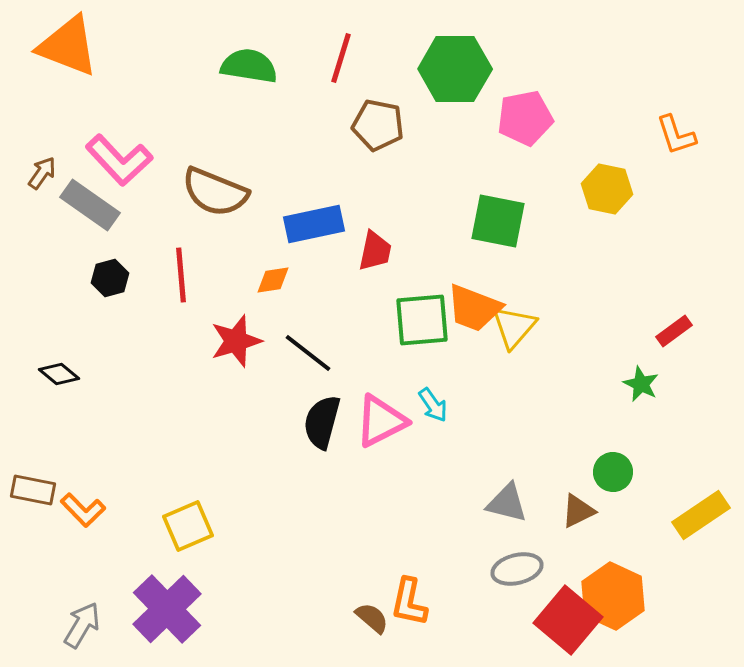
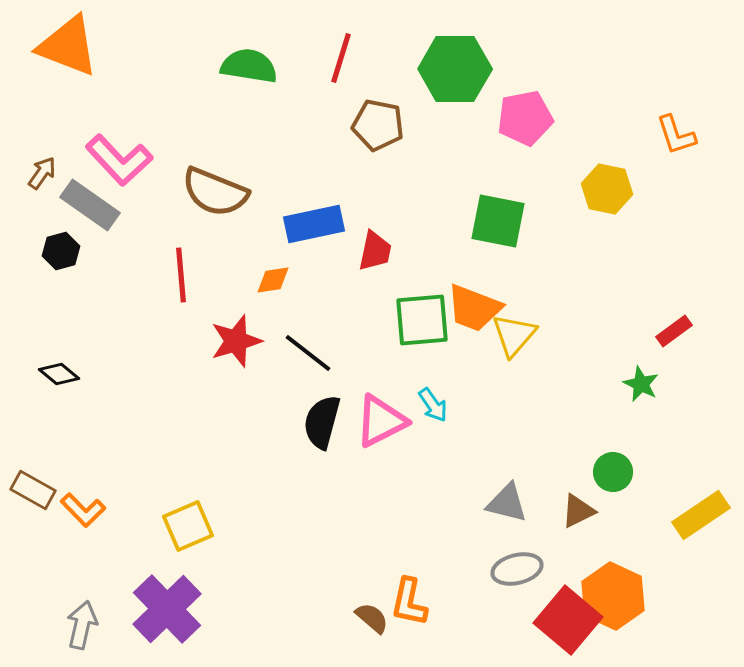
black hexagon at (110, 278): moved 49 px left, 27 px up
yellow triangle at (514, 327): moved 8 px down
brown rectangle at (33, 490): rotated 18 degrees clockwise
gray arrow at (82, 625): rotated 18 degrees counterclockwise
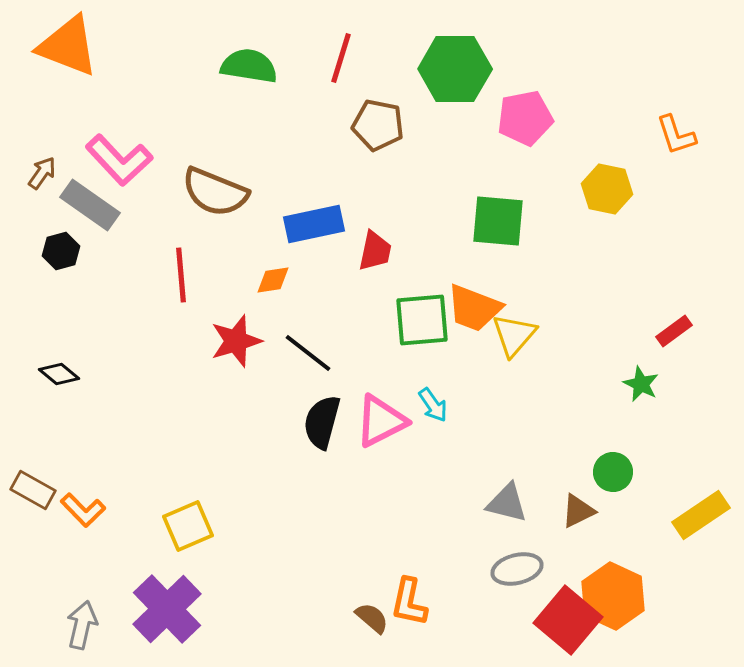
green square at (498, 221): rotated 6 degrees counterclockwise
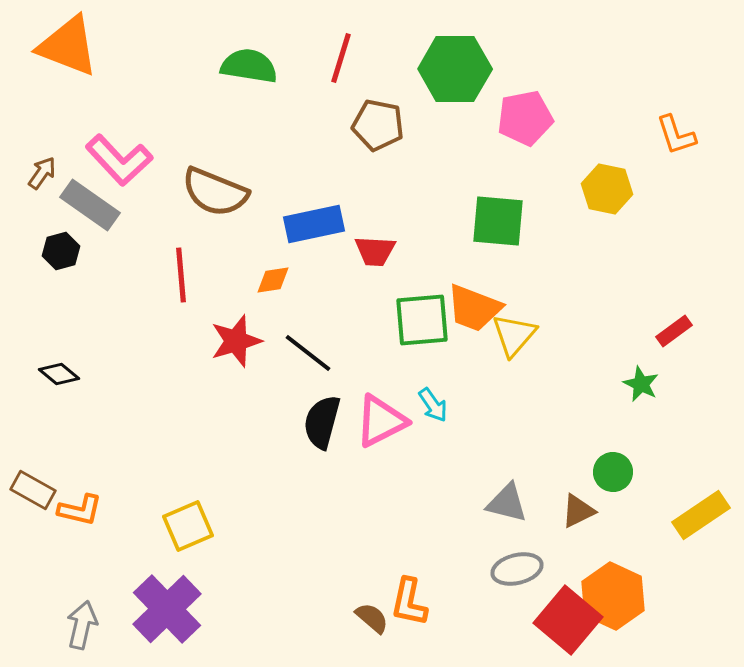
red trapezoid at (375, 251): rotated 81 degrees clockwise
orange L-shape at (83, 510): moved 3 px left; rotated 33 degrees counterclockwise
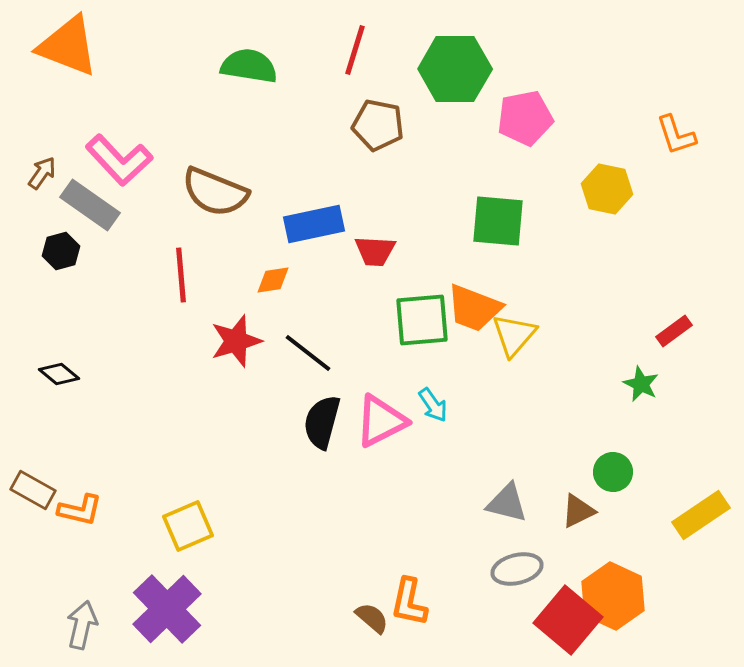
red line at (341, 58): moved 14 px right, 8 px up
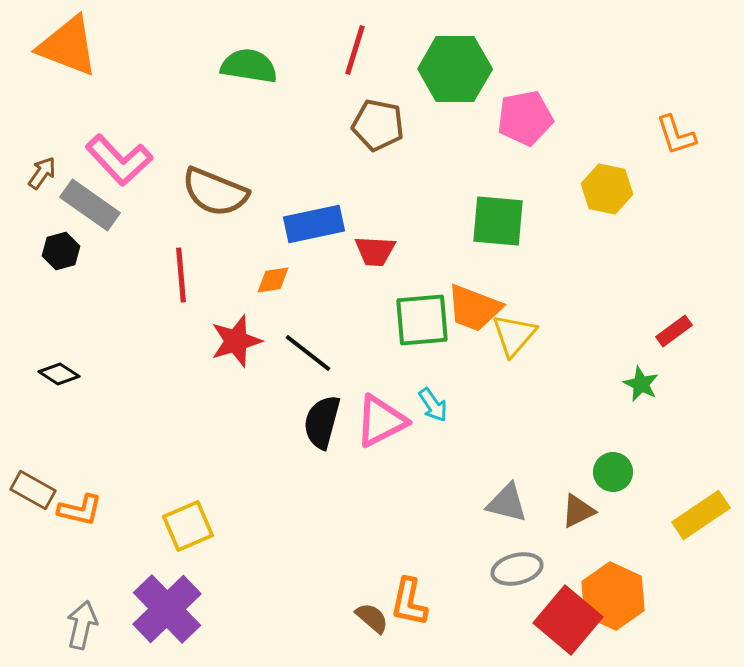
black diamond at (59, 374): rotated 6 degrees counterclockwise
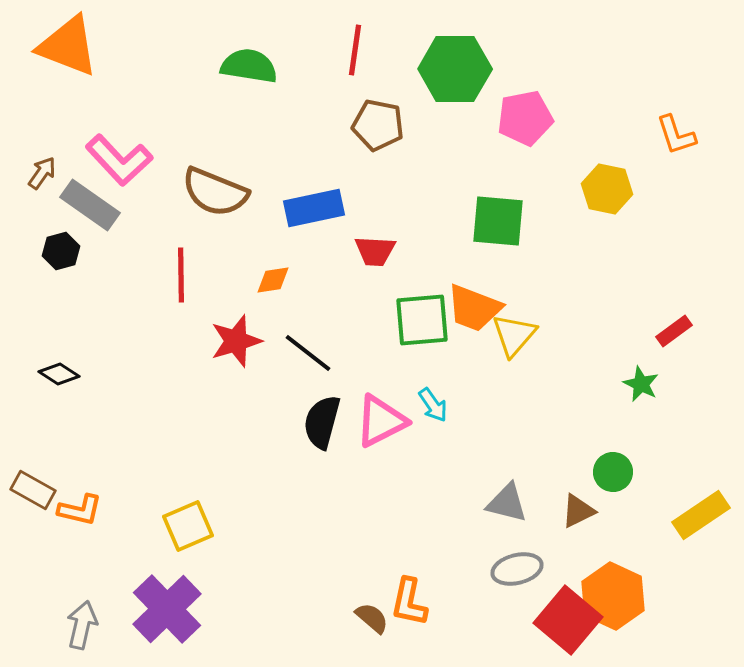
red line at (355, 50): rotated 9 degrees counterclockwise
blue rectangle at (314, 224): moved 16 px up
red line at (181, 275): rotated 4 degrees clockwise
